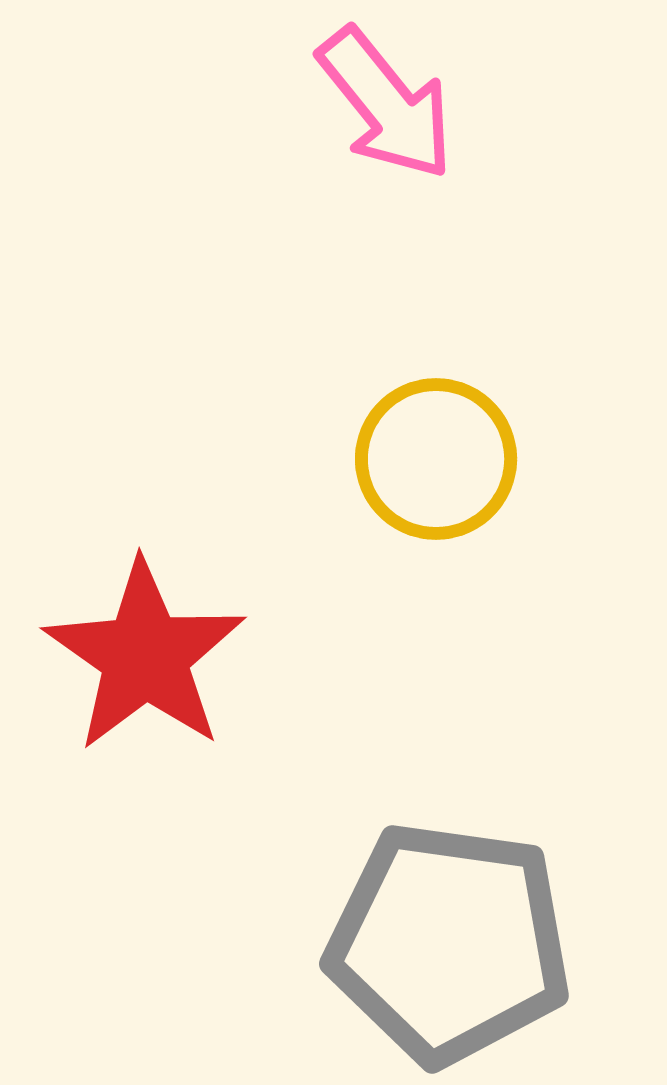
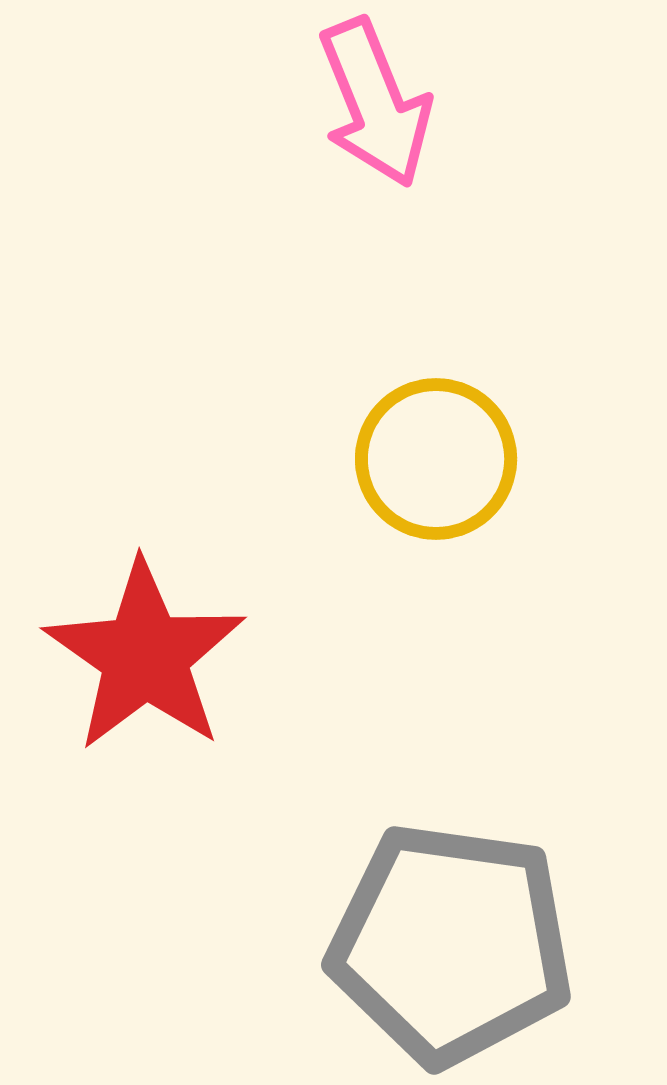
pink arrow: moved 11 px left, 1 px up; rotated 17 degrees clockwise
gray pentagon: moved 2 px right, 1 px down
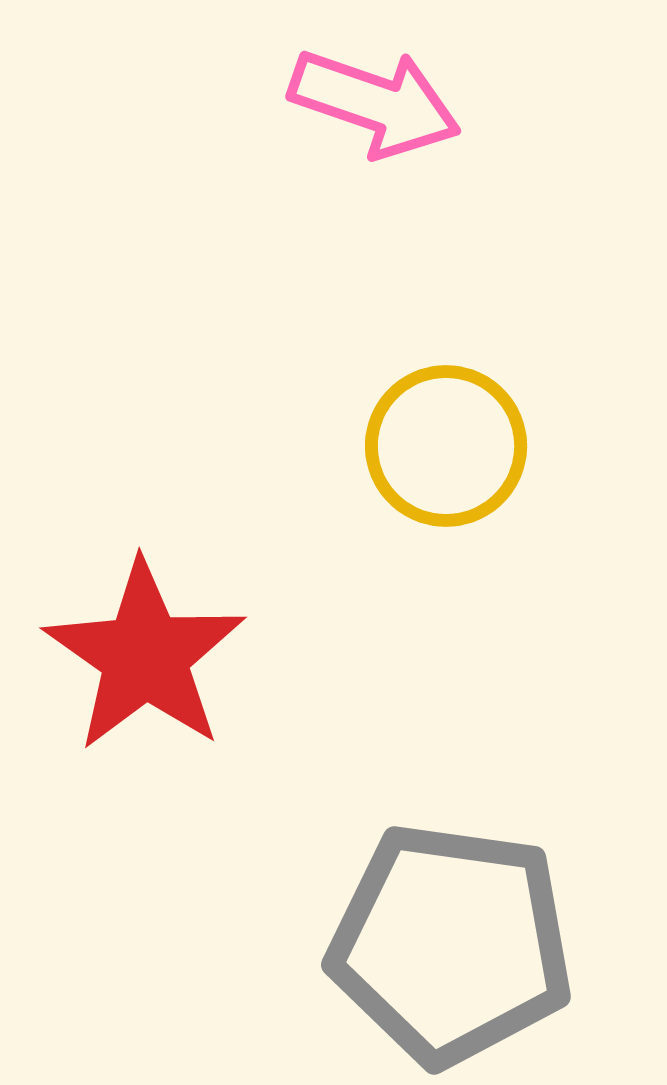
pink arrow: rotated 49 degrees counterclockwise
yellow circle: moved 10 px right, 13 px up
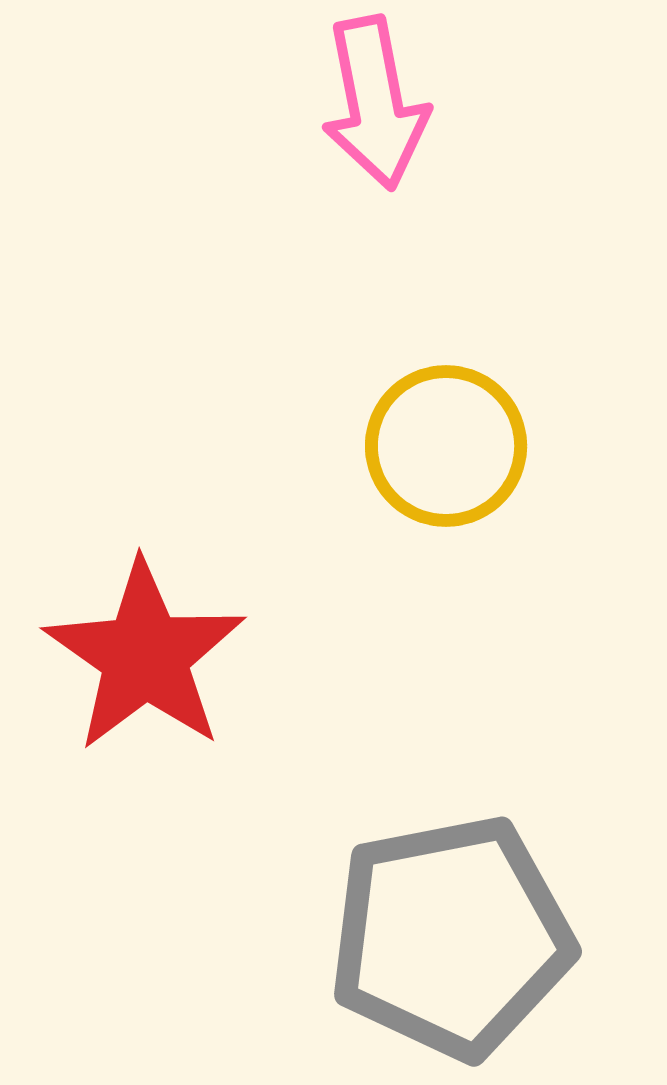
pink arrow: rotated 60 degrees clockwise
gray pentagon: moved 7 px up; rotated 19 degrees counterclockwise
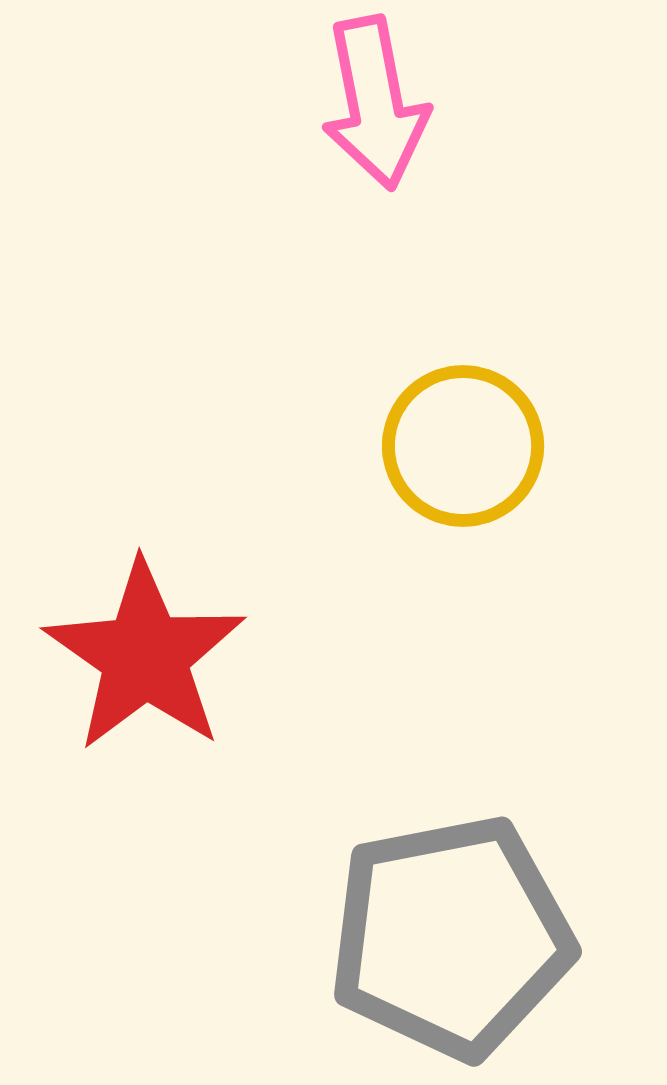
yellow circle: moved 17 px right
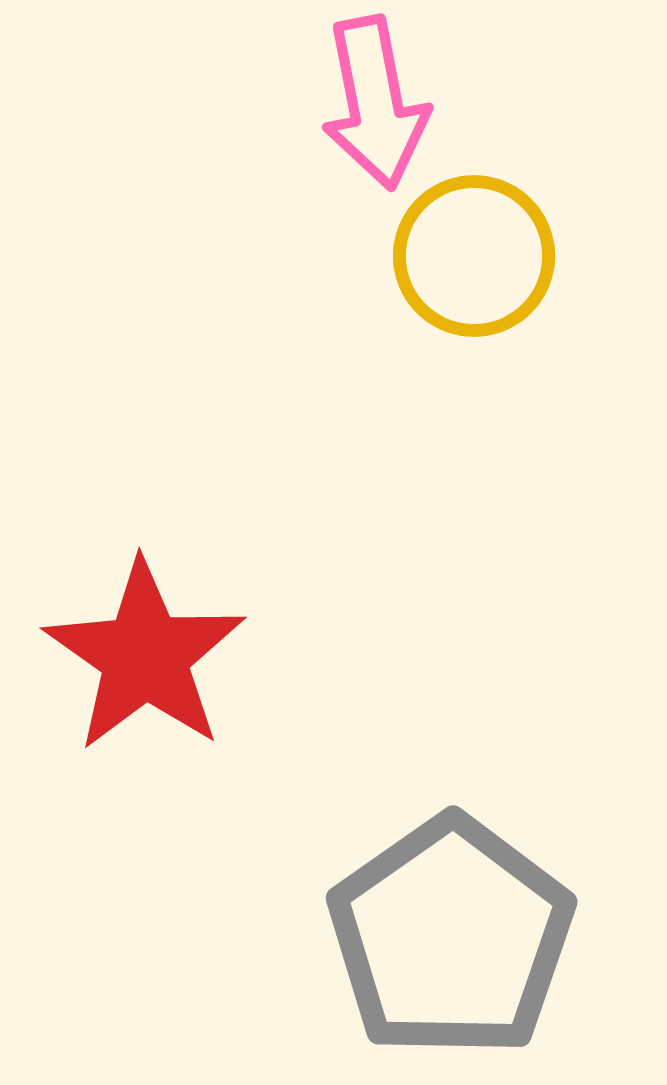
yellow circle: moved 11 px right, 190 px up
gray pentagon: rotated 24 degrees counterclockwise
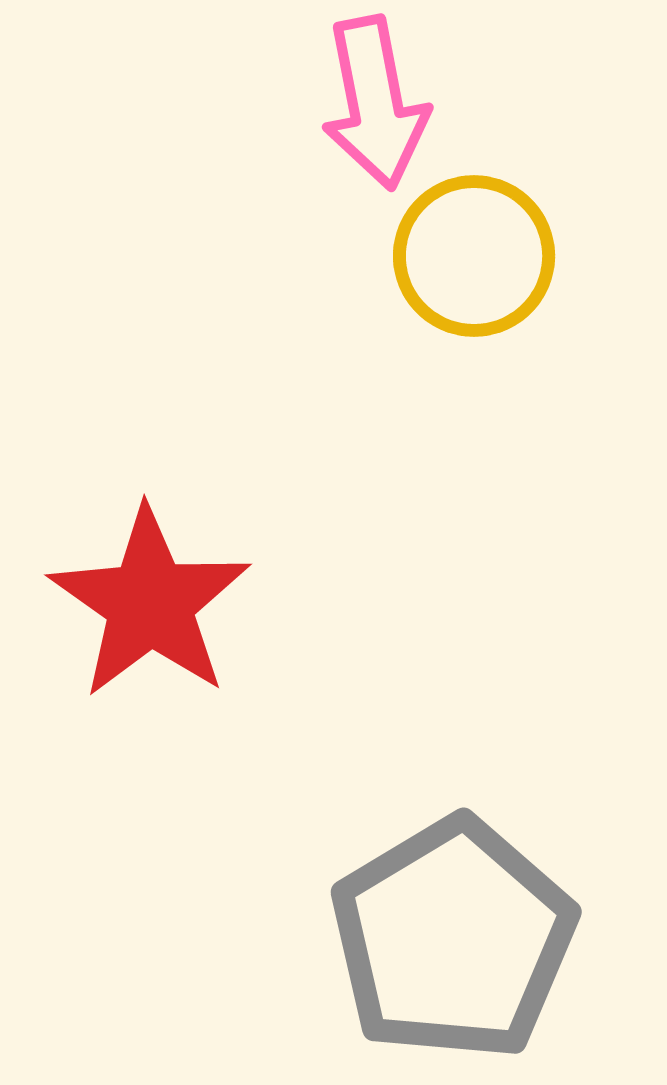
red star: moved 5 px right, 53 px up
gray pentagon: moved 2 px right, 2 px down; rotated 4 degrees clockwise
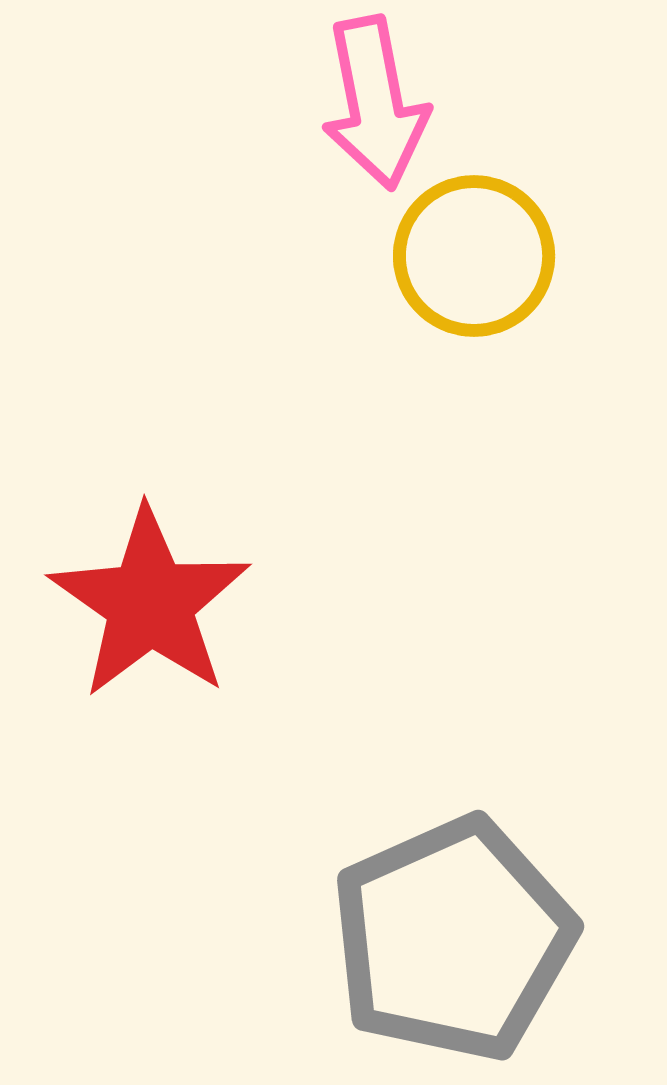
gray pentagon: rotated 7 degrees clockwise
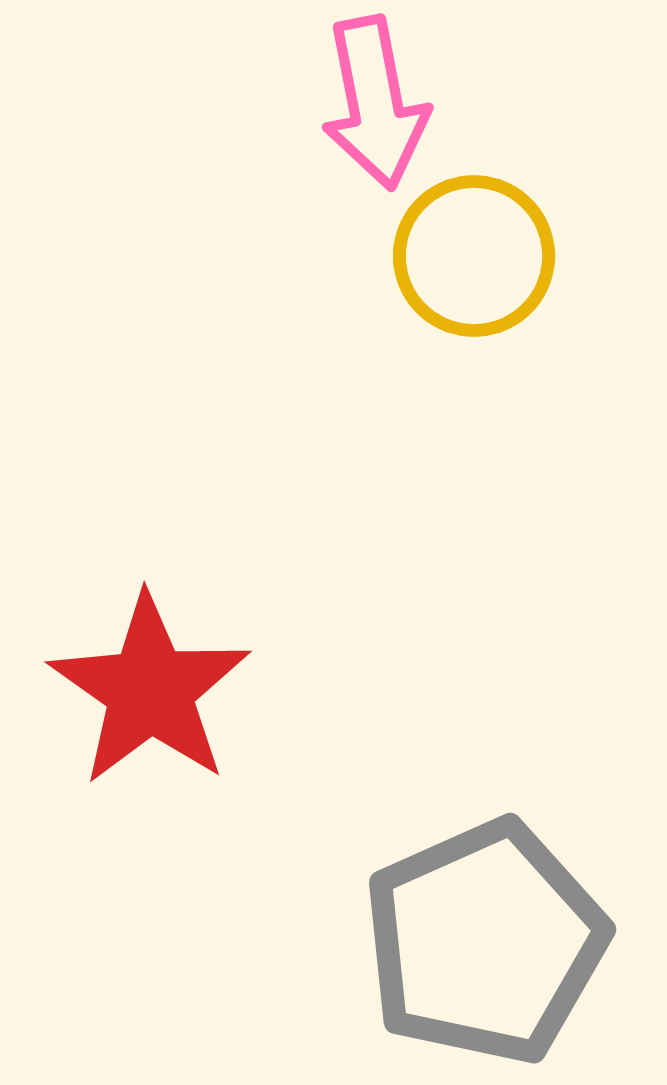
red star: moved 87 px down
gray pentagon: moved 32 px right, 3 px down
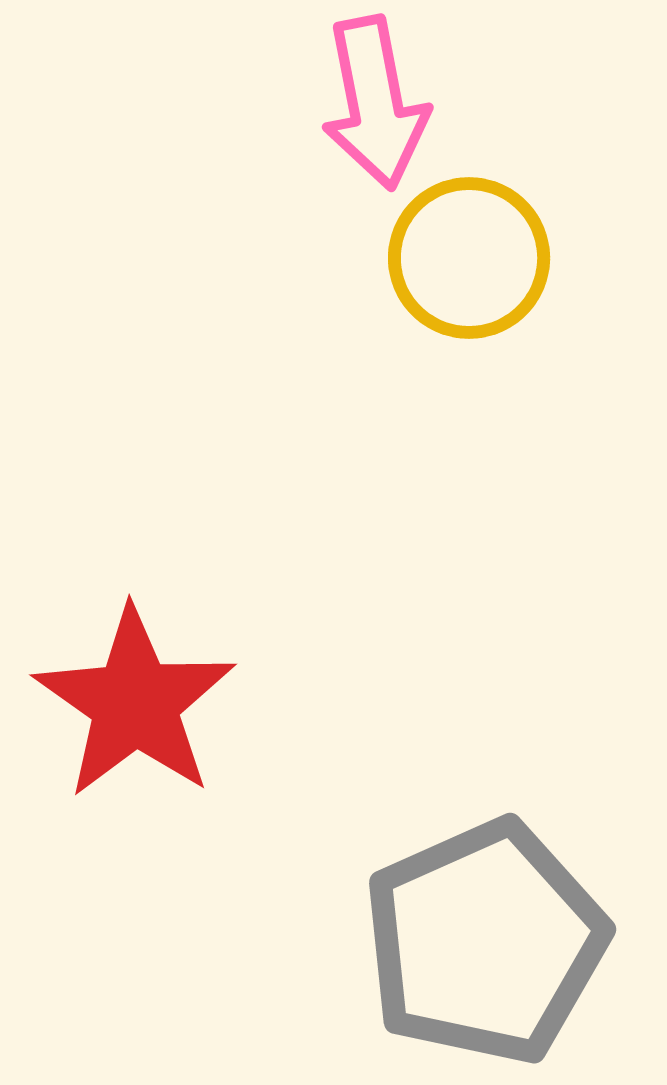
yellow circle: moved 5 px left, 2 px down
red star: moved 15 px left, 13 px down
